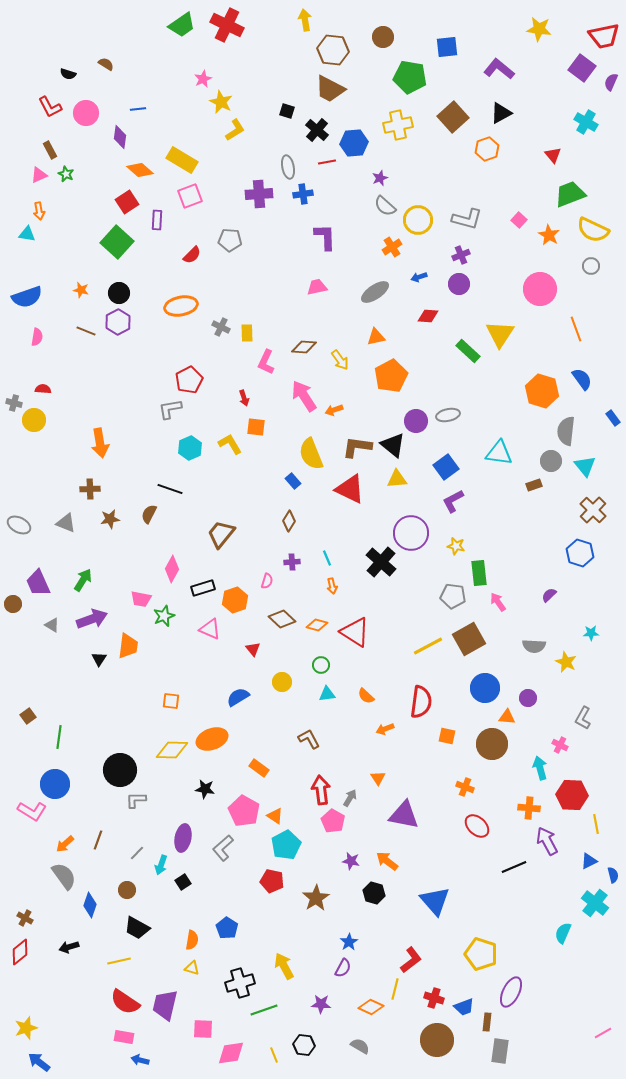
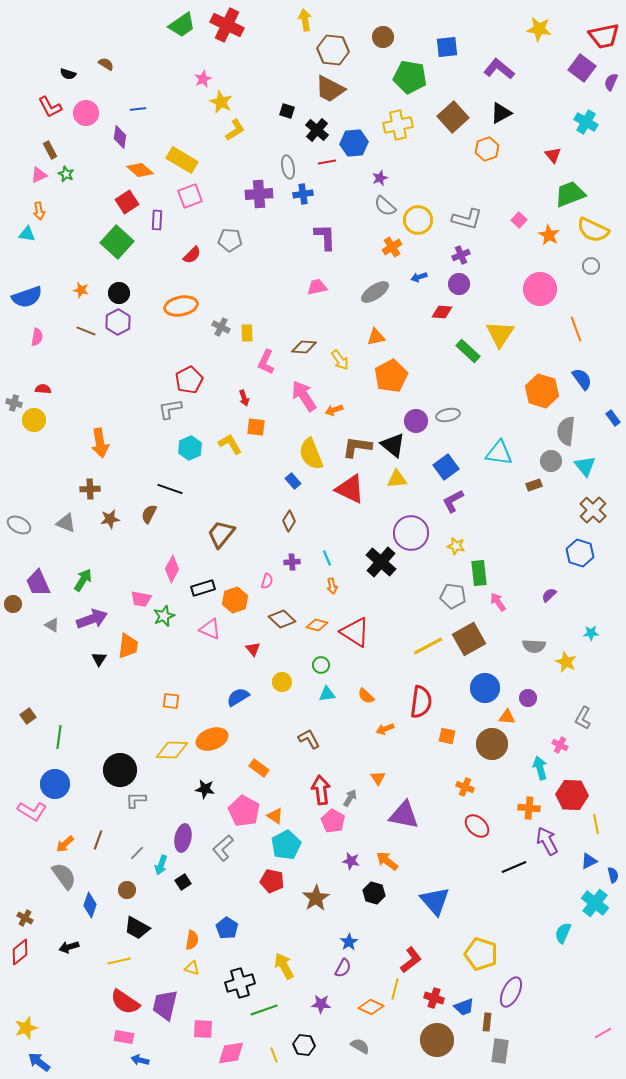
red diamond at (428, 316): moved 14 px right, 4 px up
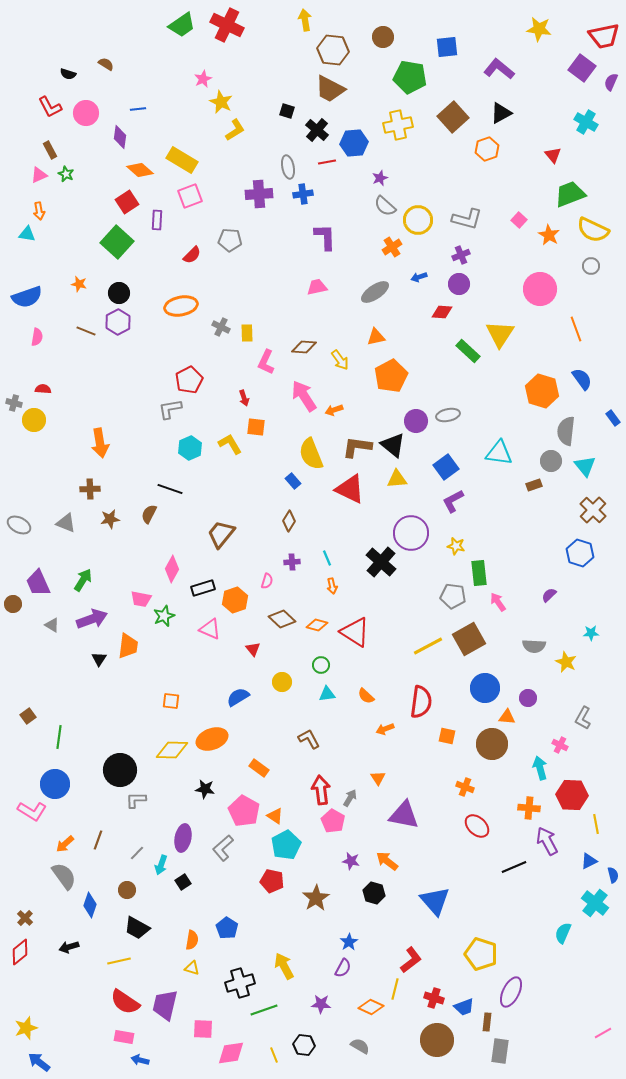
orange star at (81, 290): moved 2 px left, 6 px up
brown cross at (25, 918): rotated 14 degrees clockwise
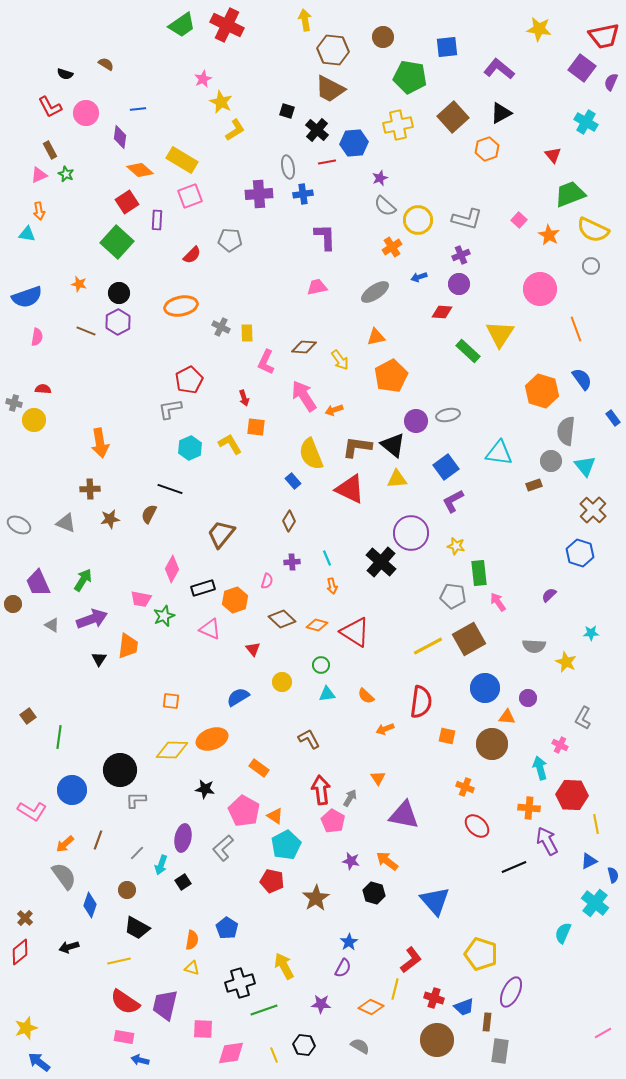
black semicircle at (68, 74): moved 3 px left
blue circle at (55, 784): moved 17 px right, 6 px down
